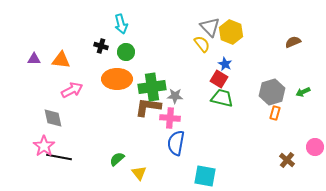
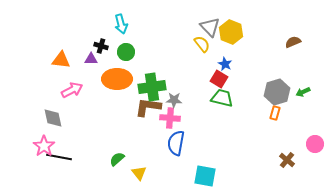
purple triangle: moved 57 px right
gray hexagon: moved 5 px right
gray star: moved 1 px left, 4 px down
pink circle: moved 3 px up
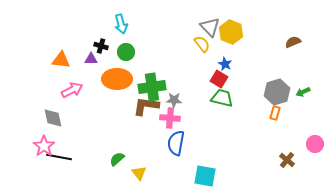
brown L-shape: moved 2 px left, 1 px up
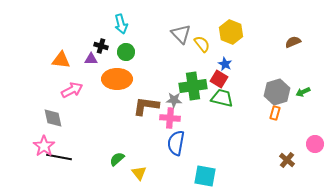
gray triangle: moved 29 px left, 7 px down
green cross: moved 41 px right, 1 px up
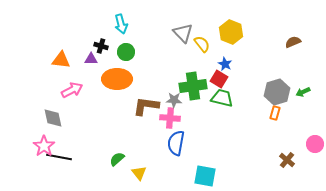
gray triangle: moved 2 px right, 1 px up
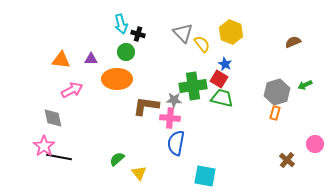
black cross: moved 37 px right, 12 px up
green arrow: moved 2 px right, 7 px up
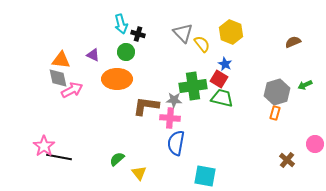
purple triangle: moved 2 px right, 4 px up; rotated 24 degrees clockwise
gray diamond: moved 5 px right, 40 px up
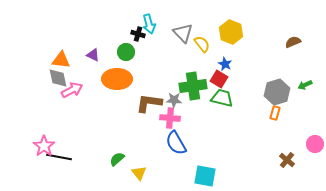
cyan arrow: moved 28 px right
brown L-shape: moved 3 px right, 3 px up
blue semicircle: rotated 40 degrees counterclockwise
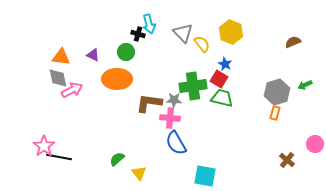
orange triangle: moved 3 px up
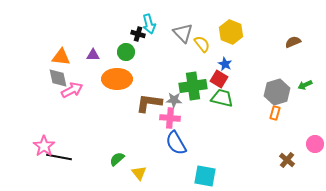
purple triangle: rotated 24 degrees counterclockwise
